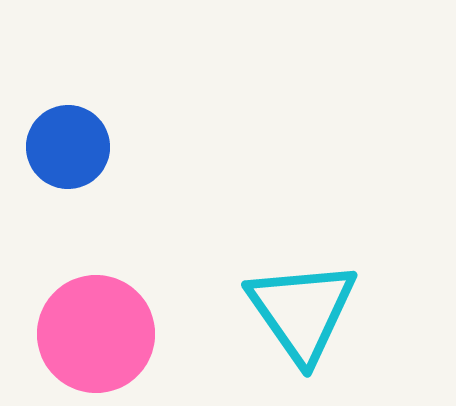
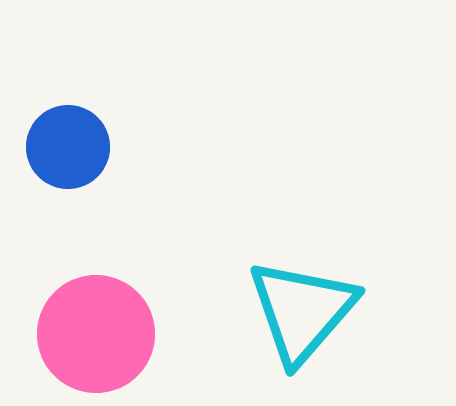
cyan triangle: rotated 16 degrees clockwise
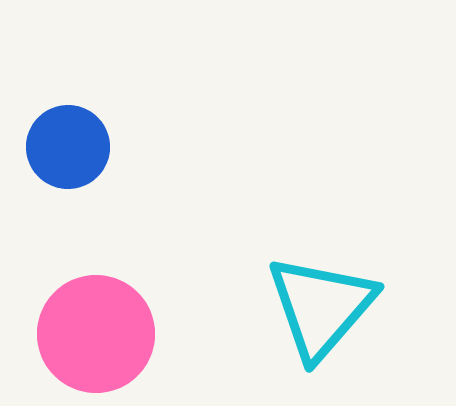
cyan triangle: moved 19 px right, 4 px up
